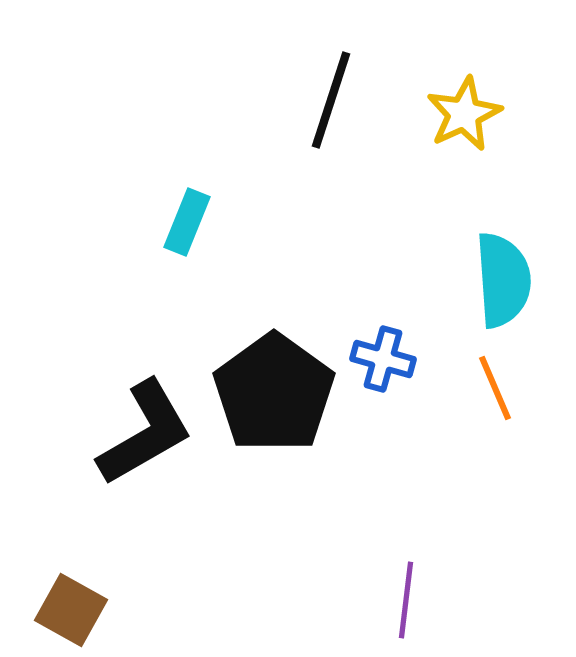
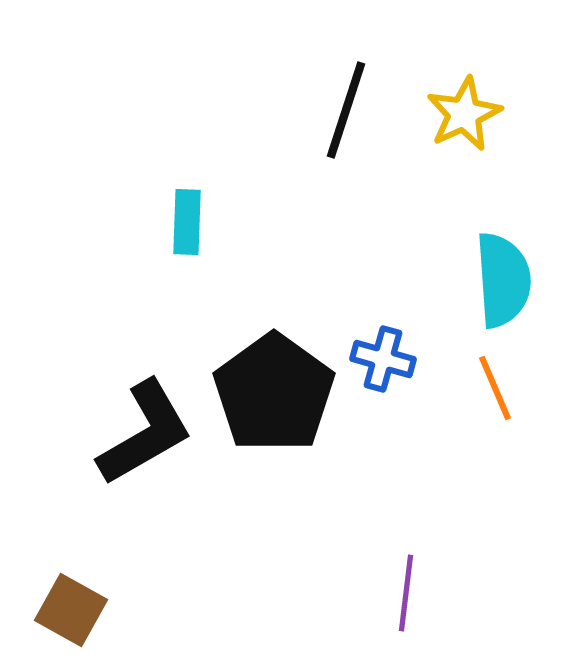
black line: moved 15 px right, 10 px down
cyan rectangle: rotated 20 degrees counterclockwise
purple line: moved 7 px up
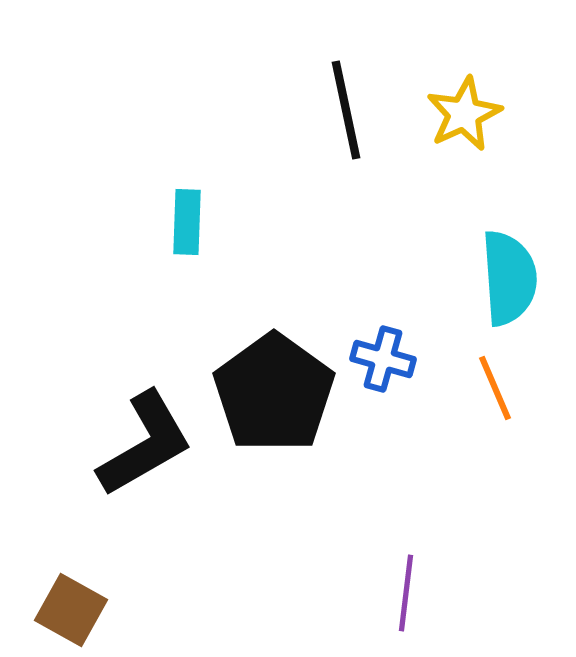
black line: rotated 30 degrees counterclockwise
cyan semicircle: moved 6 px right, 2 px up
black L-shape: moved 11 px down
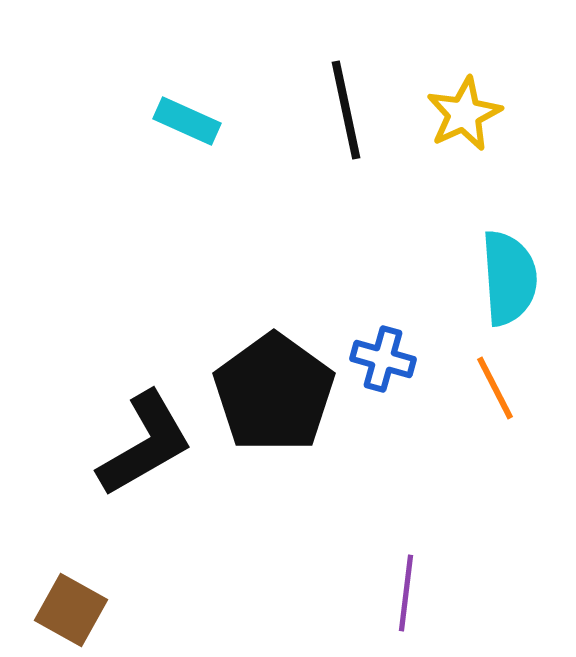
cyan rectangle: moved 101 px up; rotated 68 degrees counterclockwise
orange line: rotated 4 degrees counterclockwise
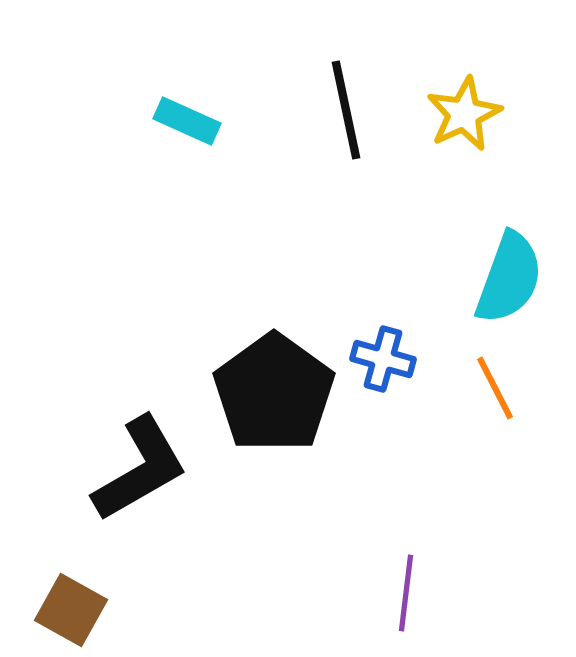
cyan semicircle: rotated 24 degrees clockwise
black L-shape: moved 5 px left, 25 px down
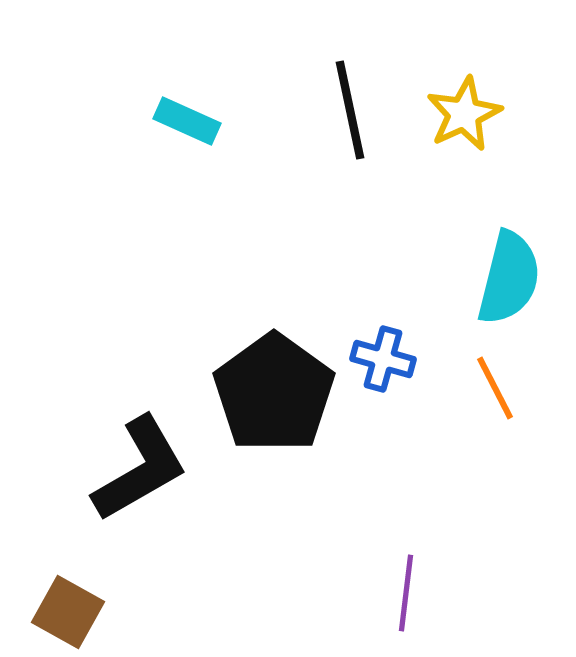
black line: moved 4 px right
cyan semicircle: rotated 6 degrees counterclockwise
brown square: moved 3 px left, 2 px down
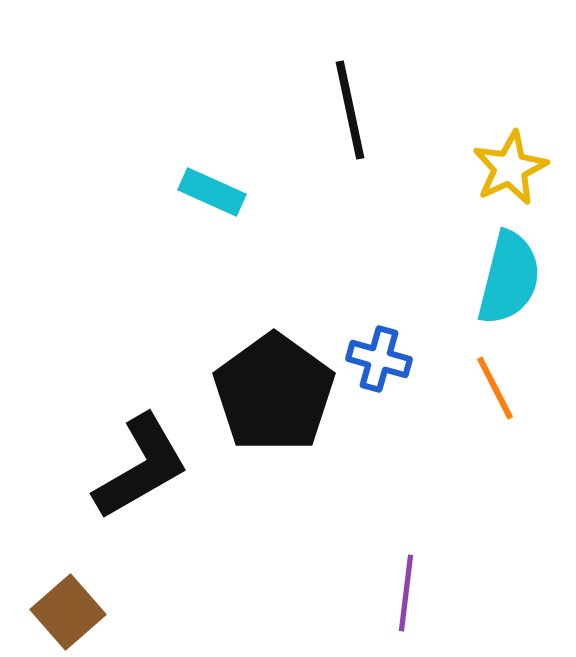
yellow star: moved 46 px right, 54 px down
cyan rectangle: moved 25 px right, 71 px down
blue cross: moved 4 px left
black L-shape: moved 1 px right, 2 px up
brown square: rotated 20 degrees clockwise
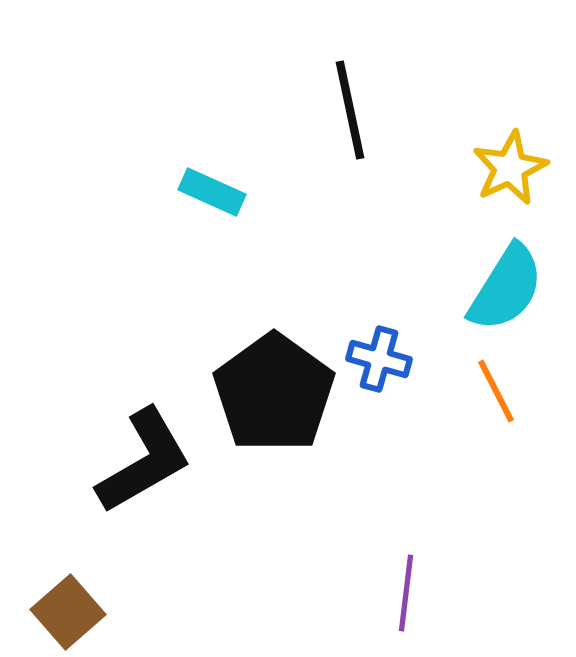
cyan semicircle: moved 3 px left, 10 px down; rotated 18 degrees clockwise
orange line: moved 1 px right, 3 px down
black L-shape: moved 3 px right, 6 px up
